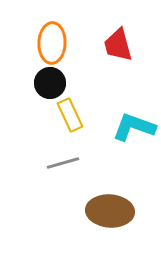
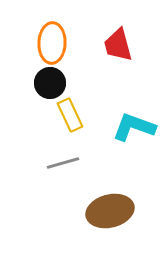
brown ellipse: rotated 18 degrees counterclockwise
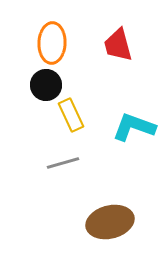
black circle: moved 4 px left, 2 px down
yellow rectangle: moved 1 px right
brown ellipse: moved 11 px down
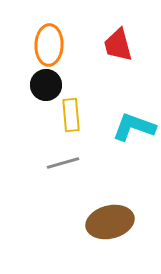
orange ellipse: moved 3 px left, 2 px down
yellow rectangle: rotated 20 degrees clockwise
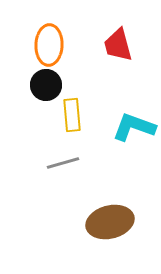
yellow rectangle: moved 1 px right
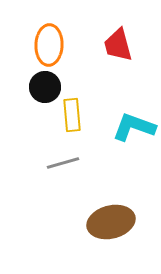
black circle: moved 1 px left, 2 px down
brown ellipse: moved 1 px right
